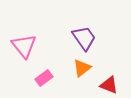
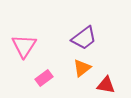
purple trapezoid: rotated 88 degrees clockwise
pink triangle: rotated 12 degrees clockwise
red triangle: moved 3 px left; rotated 12 degrees counterclockwise
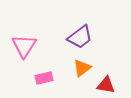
purple trapezoid: moved 4 px left, 1 px up
pink rectangle: rotated 24 degrees clockwise
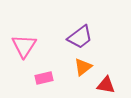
orange triangle: moved 1 px right, 1 px up
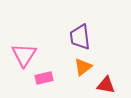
purple trapezoid: rotated 120 degrees clockwise
pink triangle: moved 9 px down
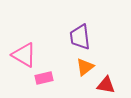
pink triangle: rotated 32 degrees counterclockwise
orange triangle: moved 2 px right
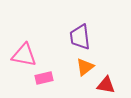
pink triangle: rotated 20 degrees counterclockwise
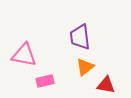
pink rectangle: moved 1 px right, 3 px down
